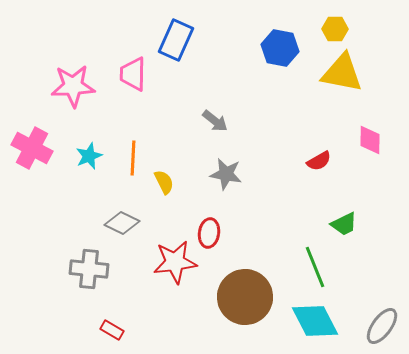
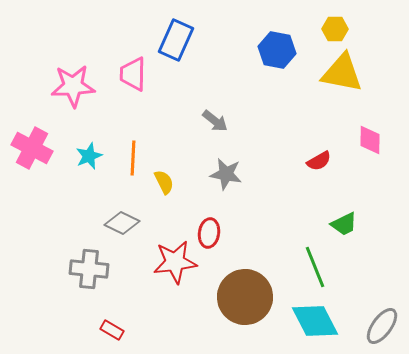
blue hexagon: moved 3 px left, 2 px down
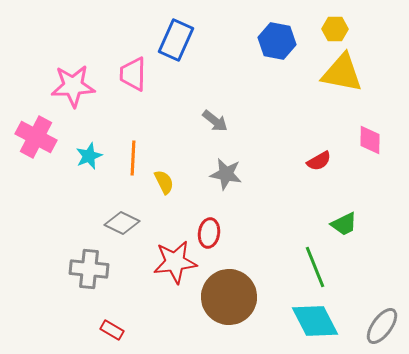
blue hexagon: moved 9 px up
pink cross: moved 4 px right, 11 px up
brown circle: moved 16 px left
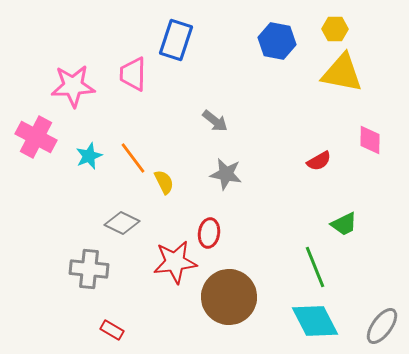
blue rectangle: rotated 6 degrees counterclockwise
orange line: rotated 40 degrees counterclockwise
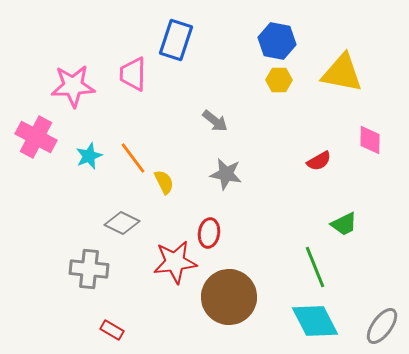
yellow hexagon: moved 56 px left, 51 px down
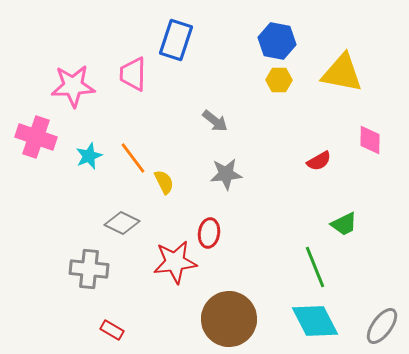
pink cross: rotated 9 degrees counterclockwise
gray star: rotated 16 degrees counterclockwise
brown circle: moved 22 px down
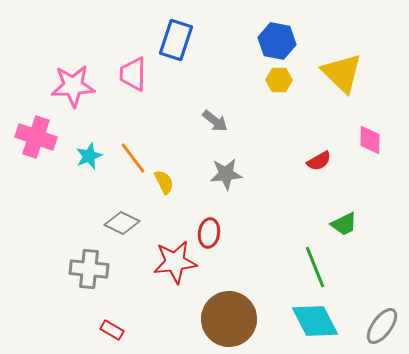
yellow triangle: rotated 33 degrees clockwise
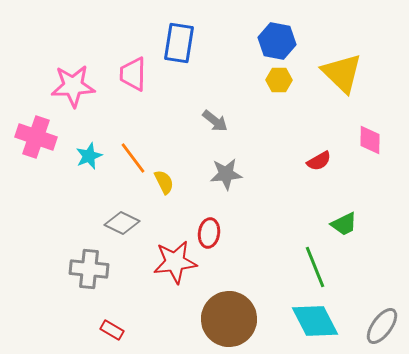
blue rectangle: moved 3 px right, 3 px down; rotated 9 degrees counterclockwise
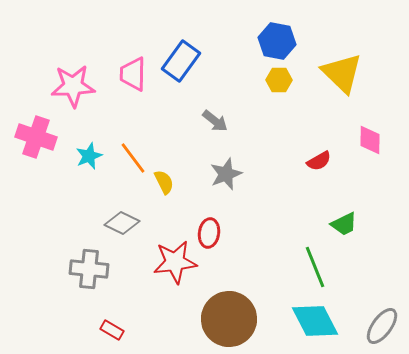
blue rectangle: moved 2 px right, 18 px down; rotated 27 degrees clockwise
gray star: rotated 16 degrees counterclockwise
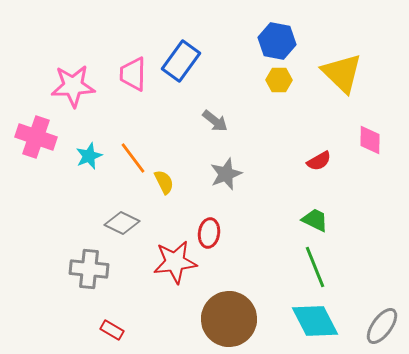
green trapezoid: moved 29 px left, 4 px up; rotated 128 degrees counterclockwise
